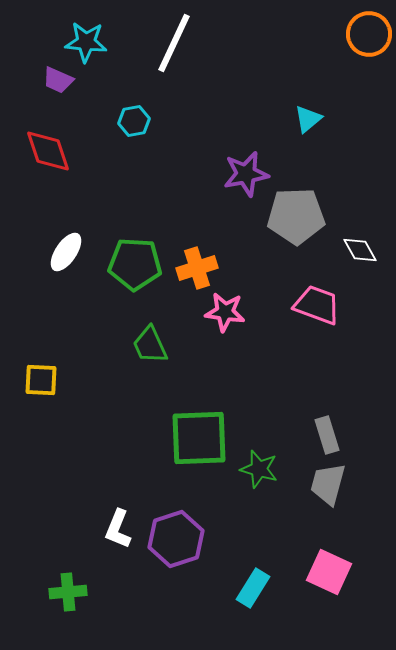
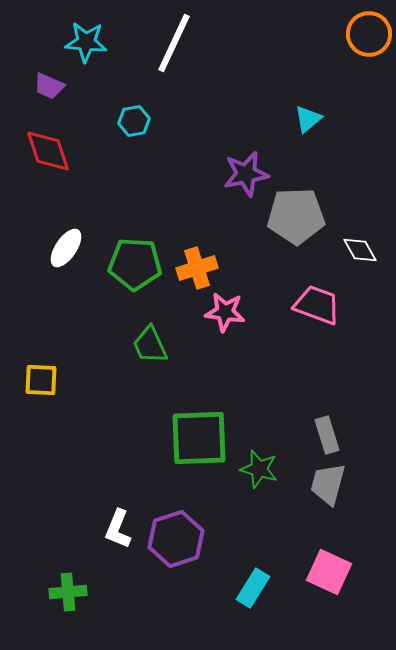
purple trapezoid: moved 9 px left, 6 px down
white ellipse: moved 4 px up
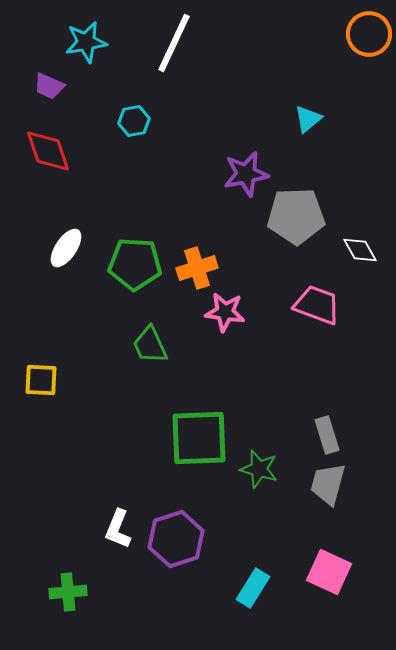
cyan star: rotated 15 degrees counterclockwise
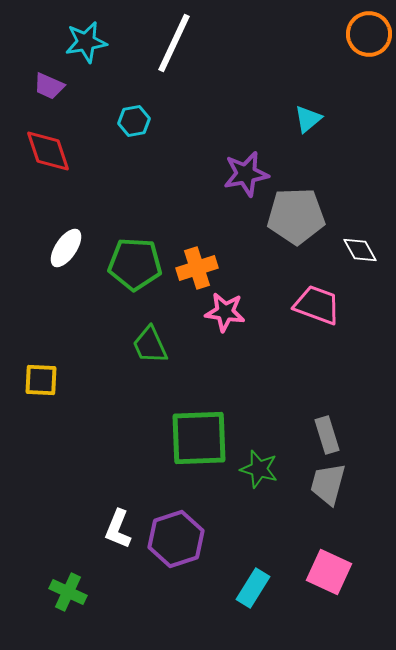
green cross: rotated 30 degrees clockwise
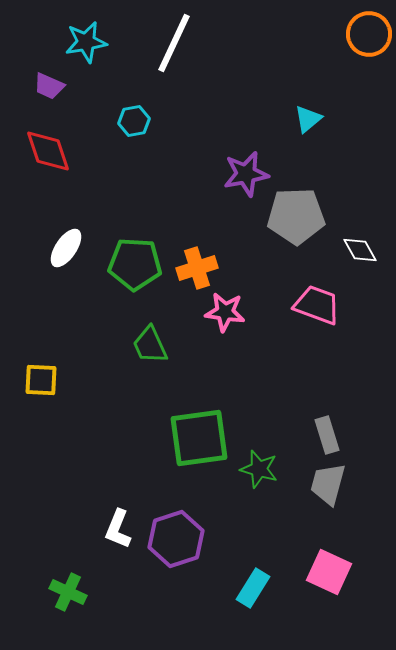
green square: rotated 6 degrees counterclockwise
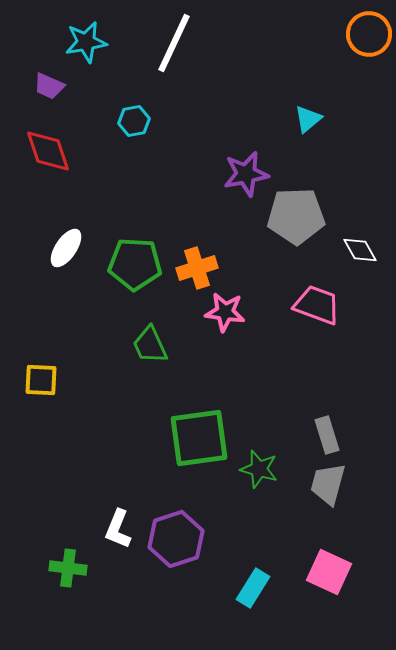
green cross: moved 24 px up; rotated 18 degrees counterclockwise
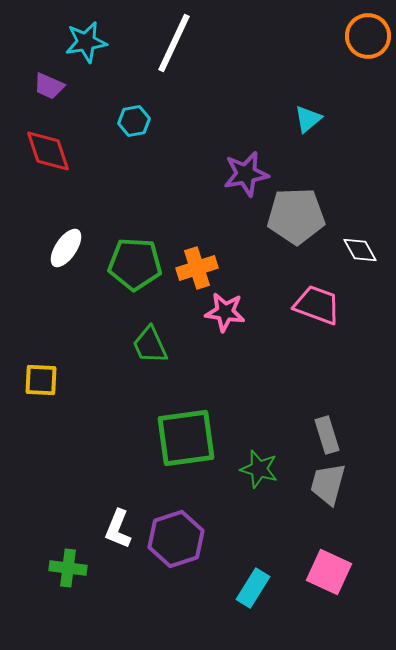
orange circle: moved 1 px left, 2 px down
green square: moved 13 px left
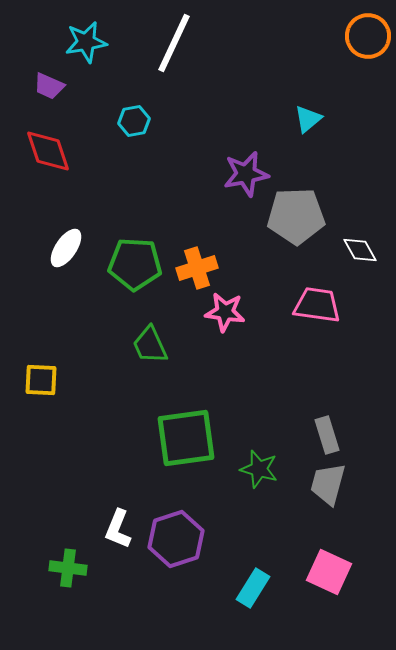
pink trapezoid: rotated 12 degrees counterclockwise
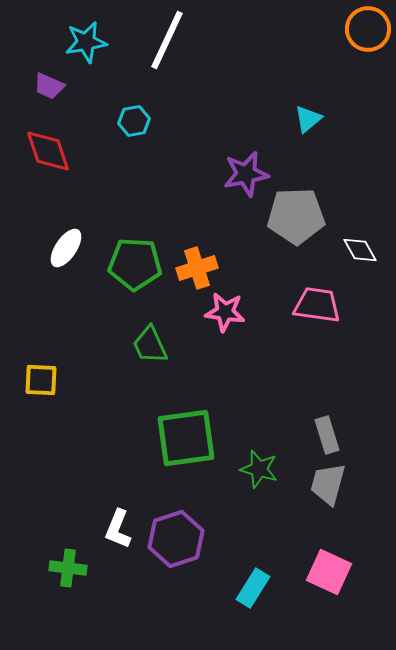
orange circle: moved 7 px up
white line: moved 7 px left, 3 px up
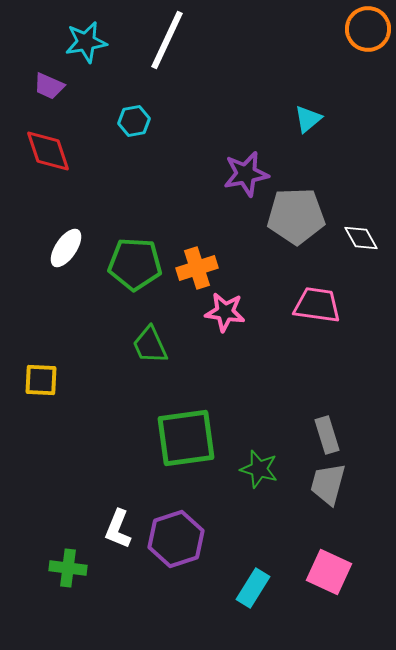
white diamond: moved 1 px right, 12 px up
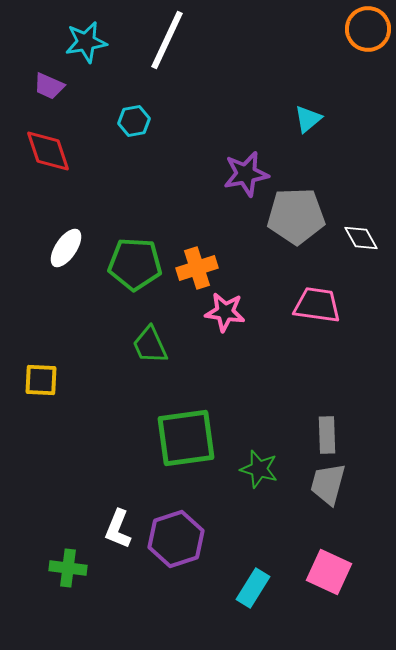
gray rectangle: rotated 15 degrees clockwise
